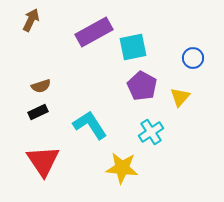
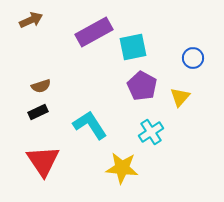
brown arrow: rotated 40 degrees clockwise
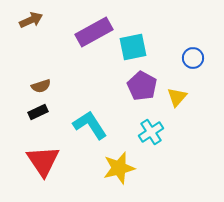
yellow triangle: moved 3 px left
yellow star: moved 3 px left; rotated 20 degrees counterclockwise
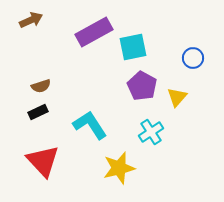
red triangle: rotated 9 degrees counterclockwise
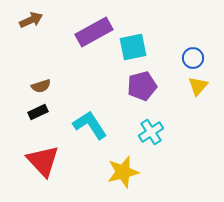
purple pentagon: rotated 28 degrees clockwise
yellow triangle: moved 21 px right, 11 px up
yellow star: moved 4 px right, 4 px down
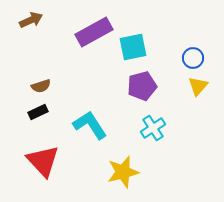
cyan cross: moved 2 px right, 4 px up
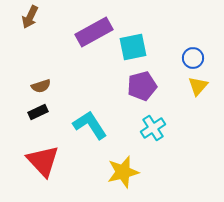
brown arrow: moved 1 px left, 3 px up; rotated 140 degrees clockwise
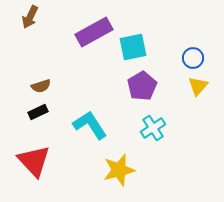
purple pentagon: rotated 16 degrees counterclockwise
red triangle: moved 9 px left
yellow star: moved 4 px left, 2 px up
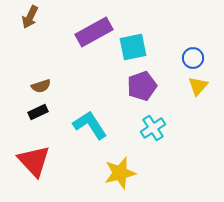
purple pentagon: rotated 12 degrees clockwise
yellow star: moved 1 px right, 3 px down
